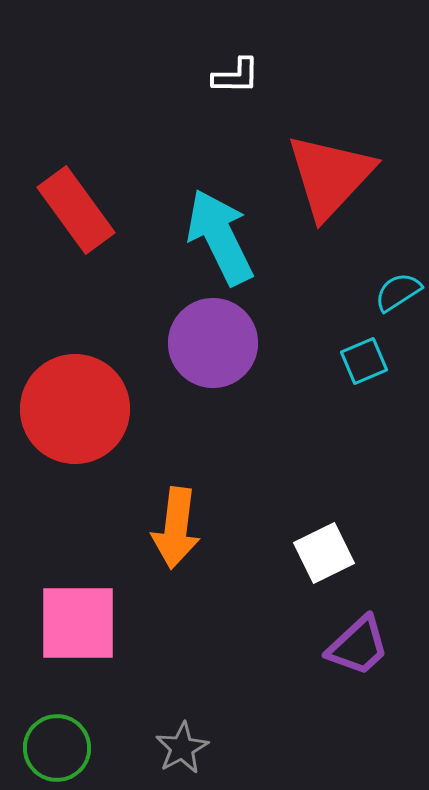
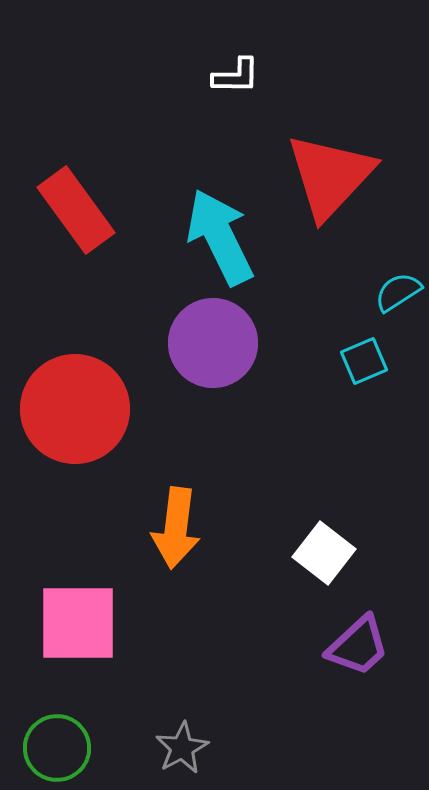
white square: rotated 26 degrees counterclockwise
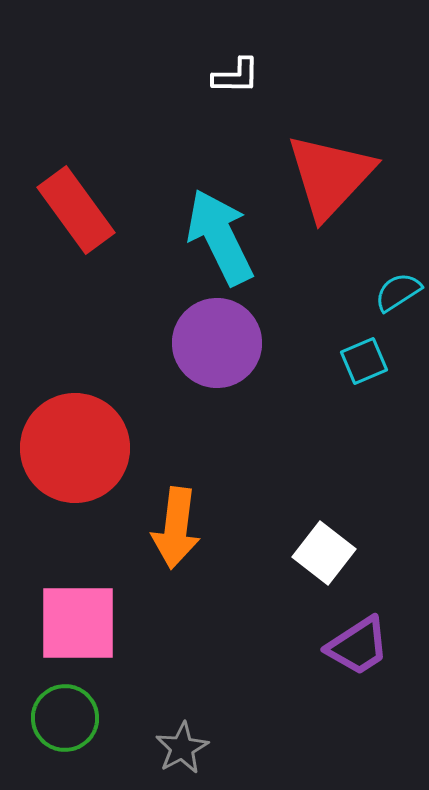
purple circle: moved 4 px right
red circle: moved 39 px down
purple trapezoid: rotated 10 degrees clockwise
green circle: moved 8 px right, 30 px up
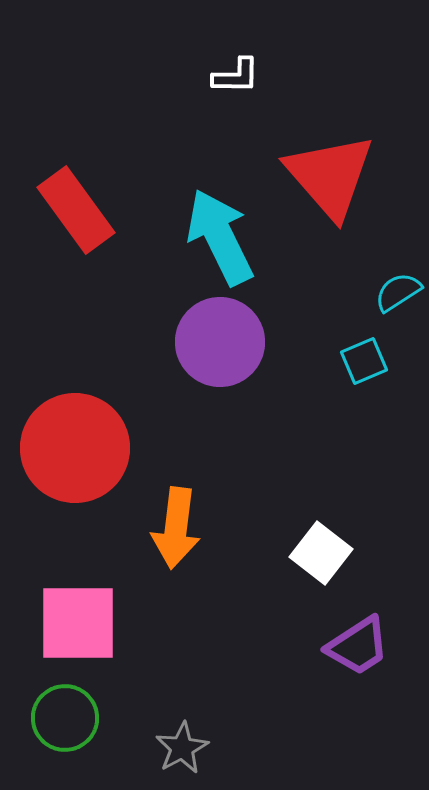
red triangle: rotated 24 degrees counterclockwise
purple circle: moved 3 px right, 1 px up
white square: moved 3 px left
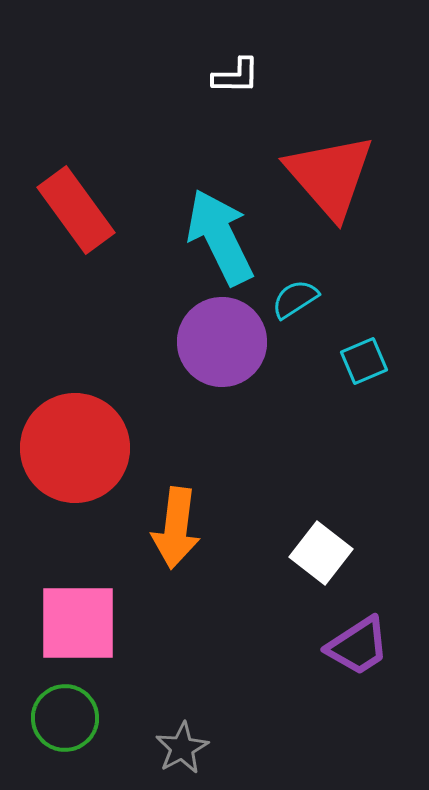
cyan semicircle: moved 103 px left, 7 px down
purple circle: moved 2 px right
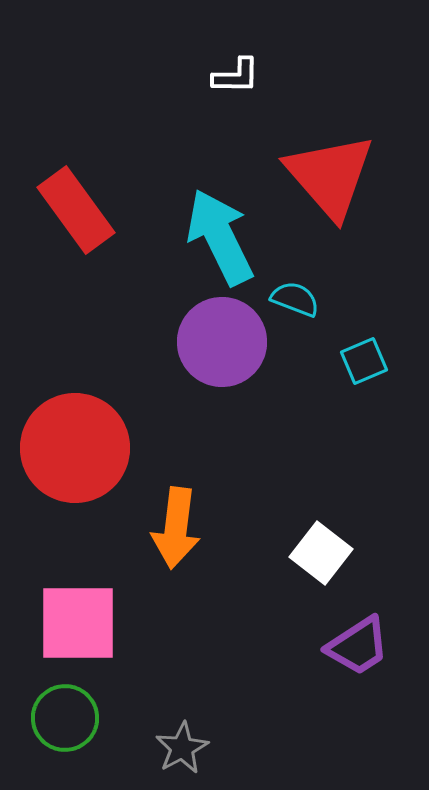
cyan semicircle: rotated 54 degrees clockwise
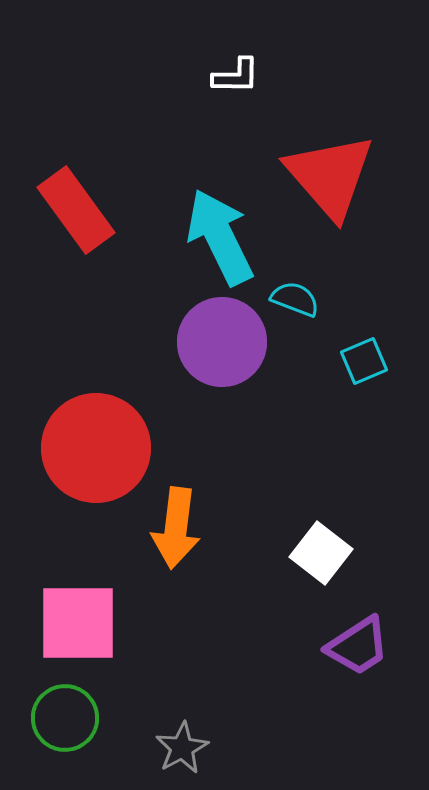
red circle: moved 21 px right
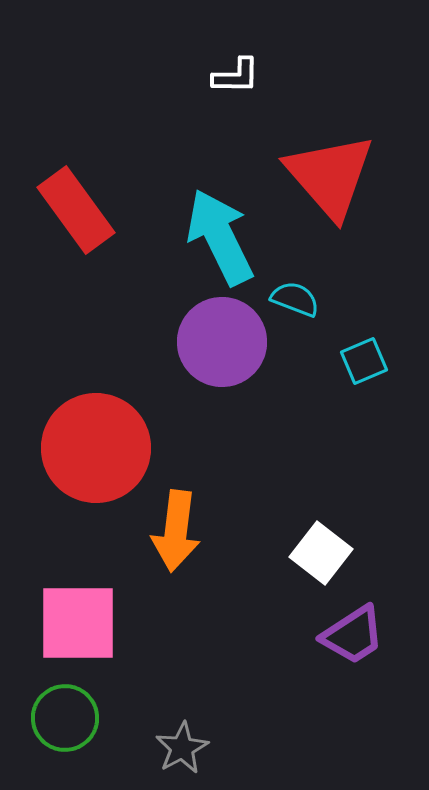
orange arrow: moved 3 px down
purple trapezoid: moved 5 px left, 11 px up
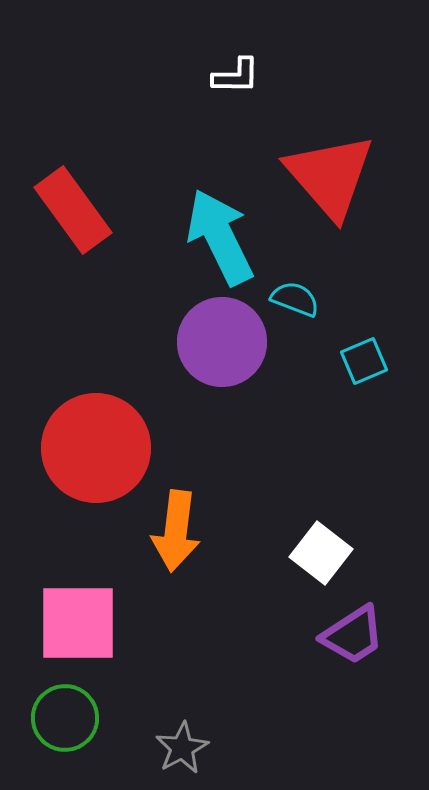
red rectangle: moved 3 px left
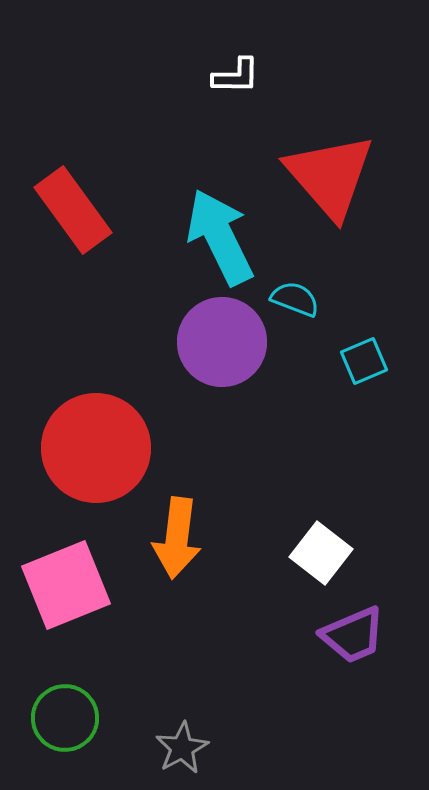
orange arrow: moved 1 px right, 7 px down
pink square: moved 12 px left, 38 px up; rotated 22 degrees counterclockwise
purple trapezoid: rotated 10 degrees clockwise
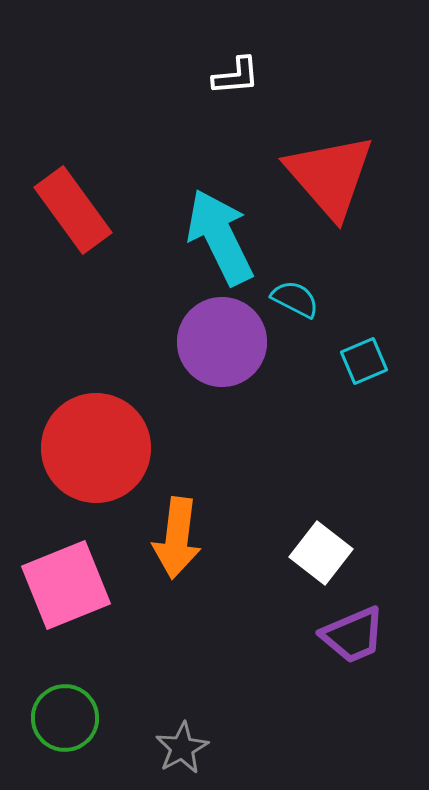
white L-shape: rotated 6 degrees counterclockwise
cyan semicircle: rotated 6 degrees clockwise
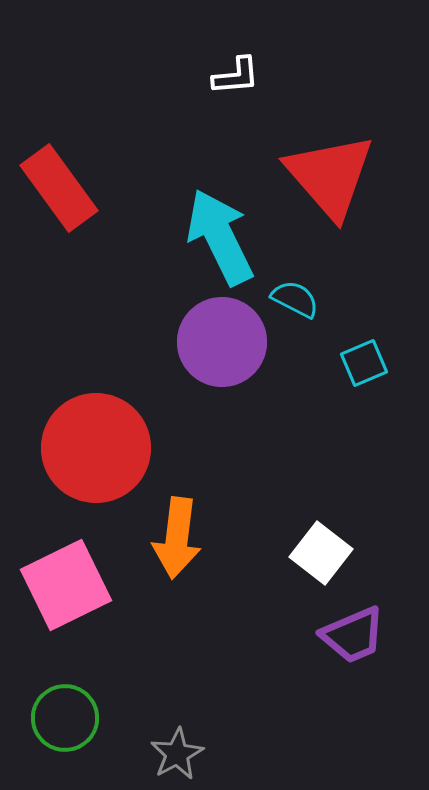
red rectangle: moved 14 px left, 22 px up
cyan square: moved 2 px down
pink square: rotated 4 degrees counterclockwise
gray star: moved 5 px left, 6 px down
